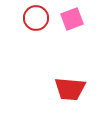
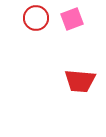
red trapezoid: moved 10 px right, 8 px up
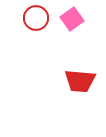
pink square: rotated 15 degrees counterclockwise
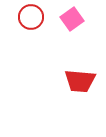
red circle: moved 5 px left, 1 px up
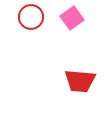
pink square: moved 1 px up
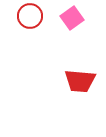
red circle: moved 1 px left, 1 px up
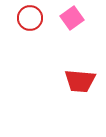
red circle: moved 2 px down
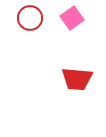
red trapezoid: moved 3 px left, 2 px up
